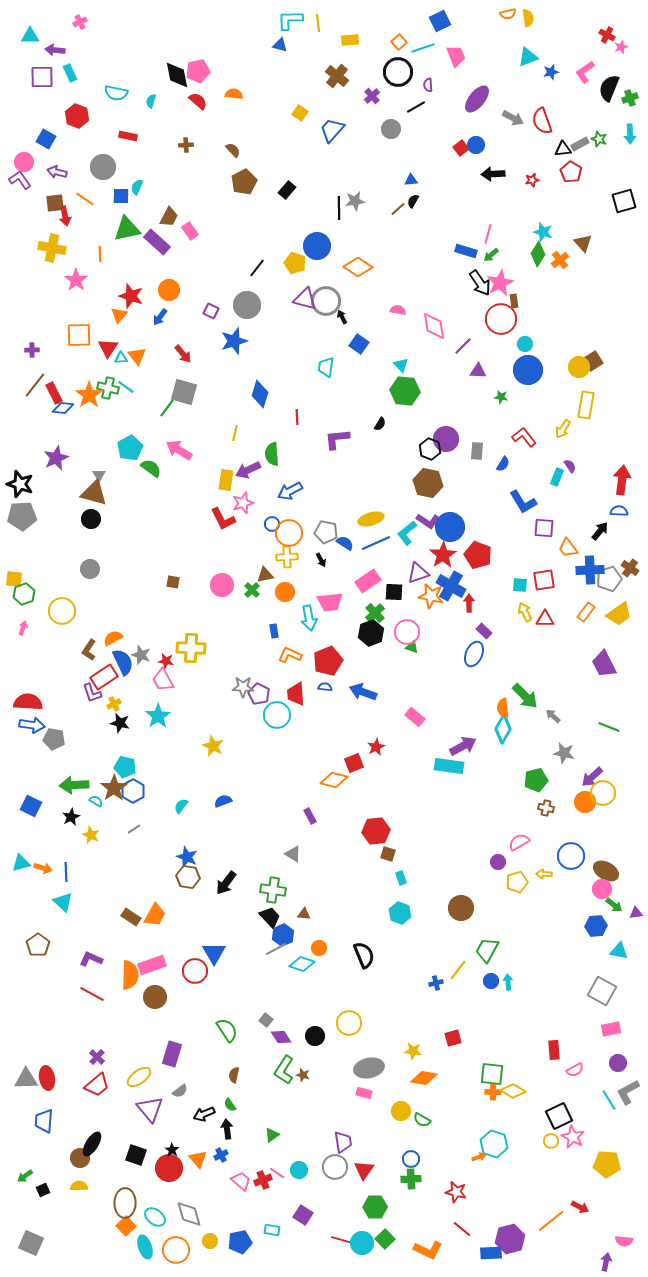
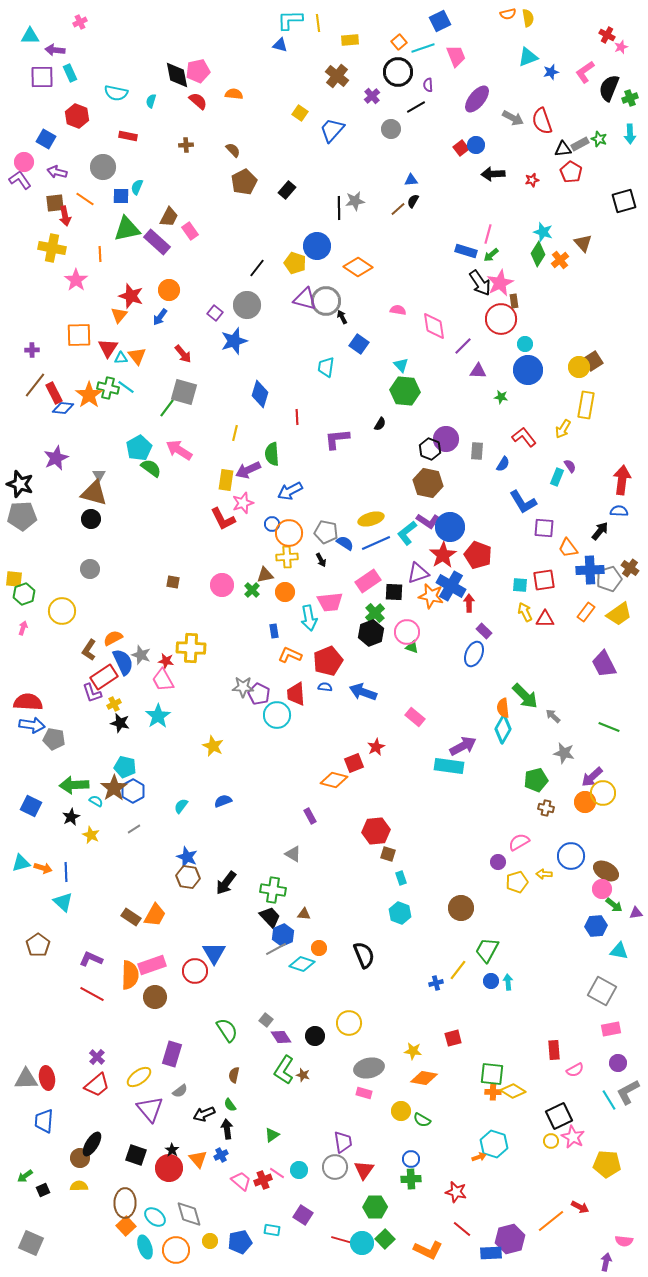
purple square at (211, 311): moved 4 px right, 2 px down; rotated 14 degrees clockwise
cyan pentagon at (130, 448): moved 9 px right
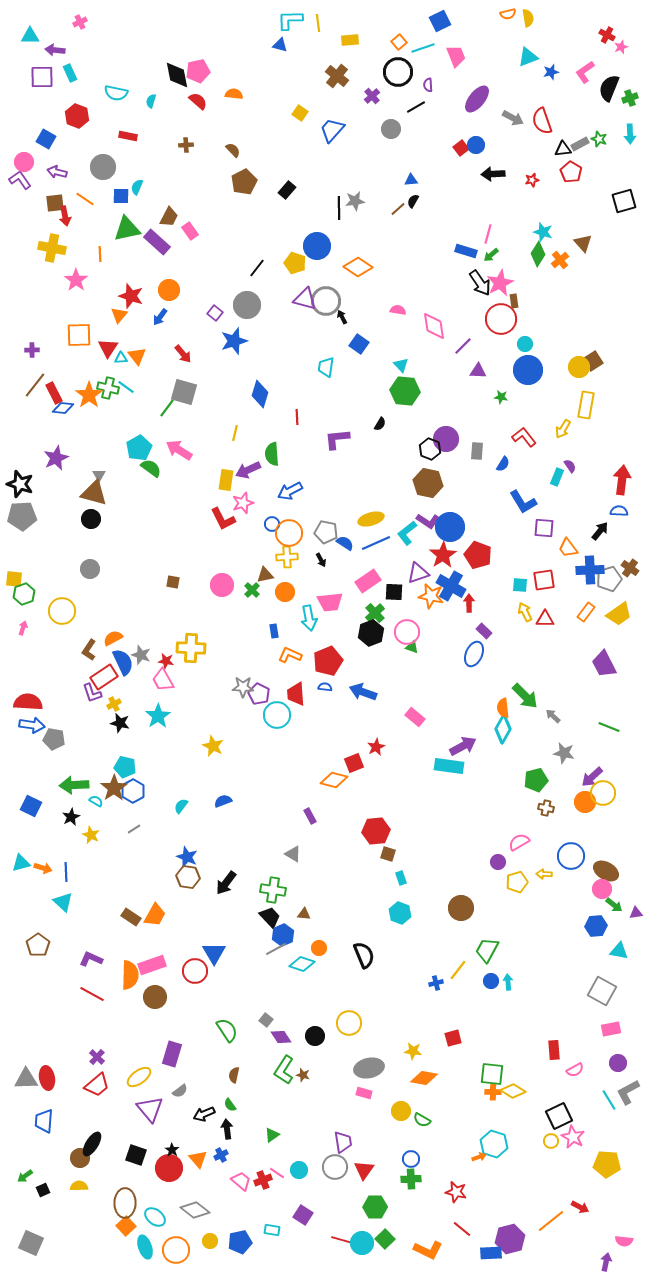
gray diamond at (189, 1214): moved 6 px right, 4 px up; rotated 36 degrees counterclockwise
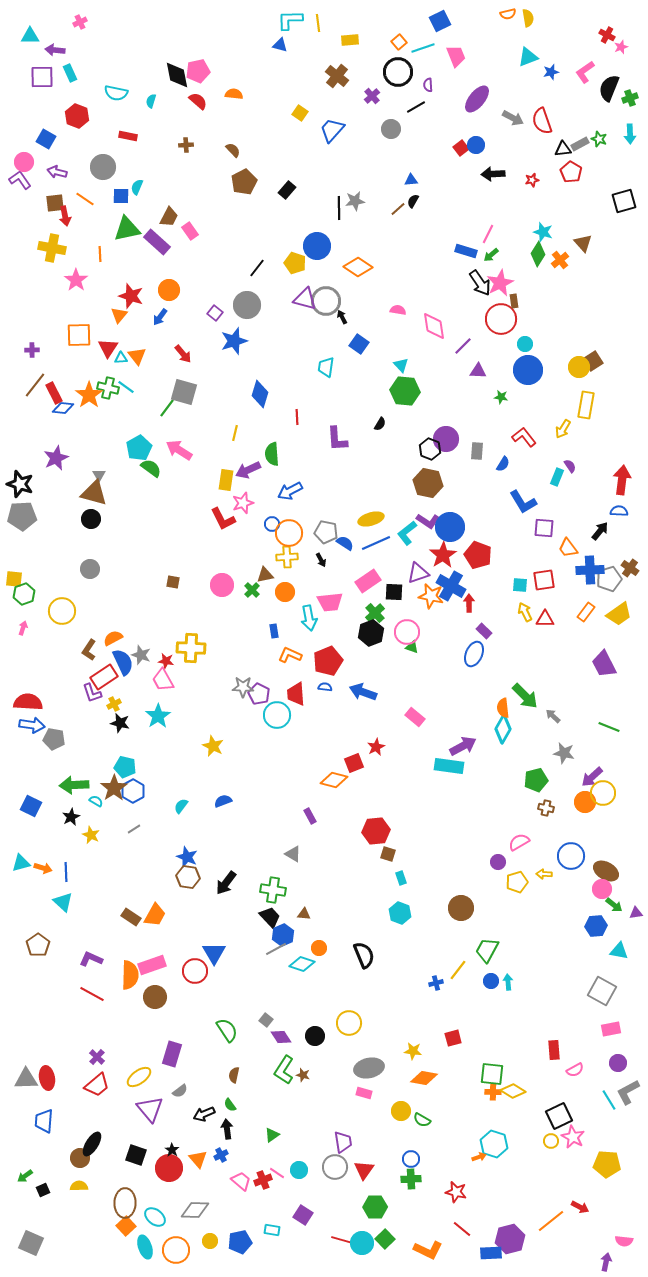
pink line at (488, 234): rotated 12 degrees clockwise
purple L-shape at (337, 439): rotated 88 degrees counterclockwise
gray diamond at (195, 1210): rotated 36 degrees counterclockwise
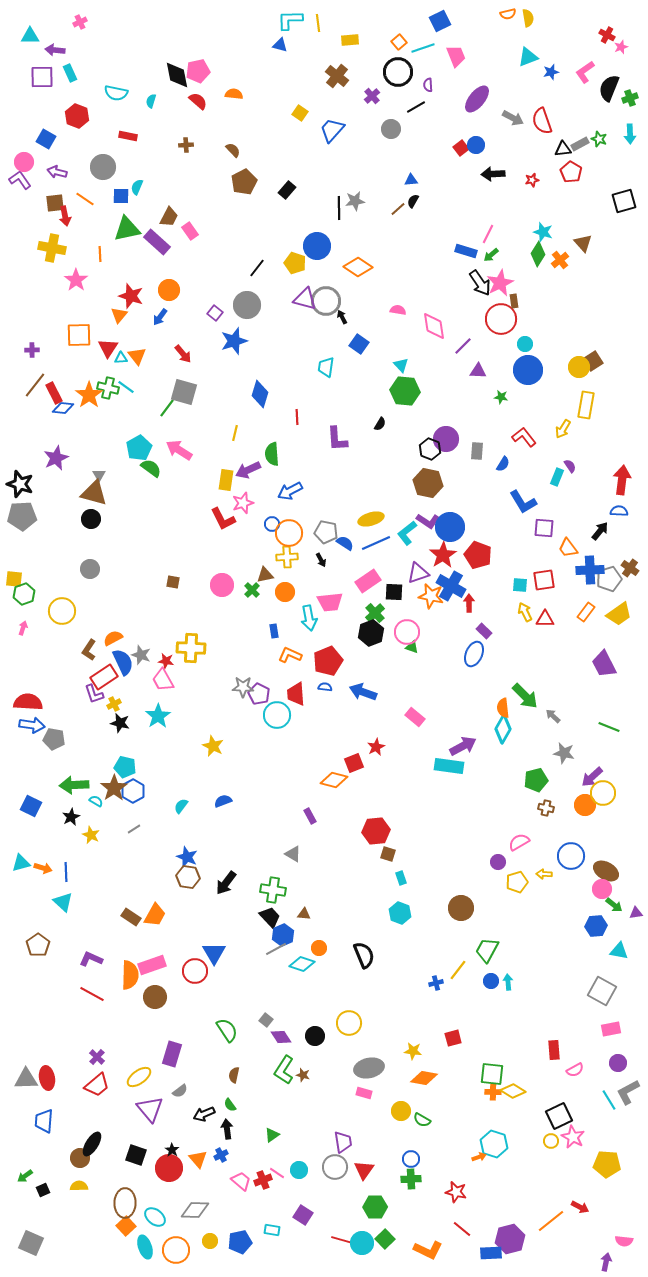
purple L-shape at (92, 693): moved 2 px right, 1 px down
orange circle at (585, 802): moved 3 px down
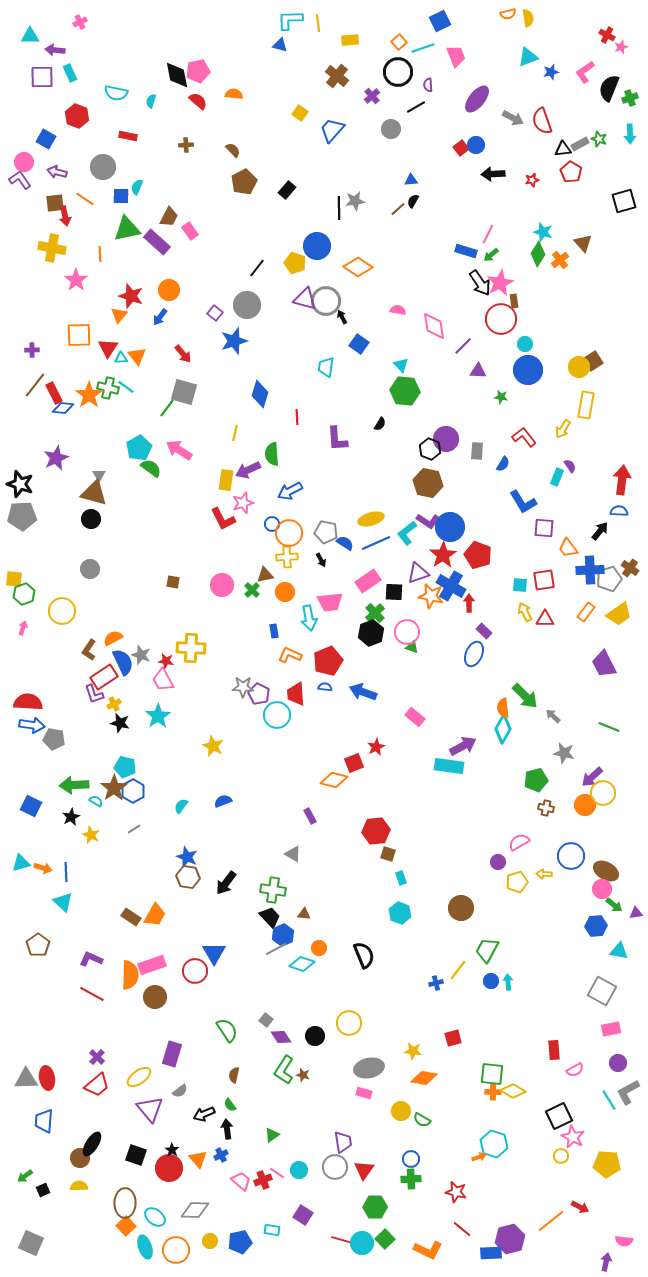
yellow circle at (551, 1141): moved 10 px right, 15 px down
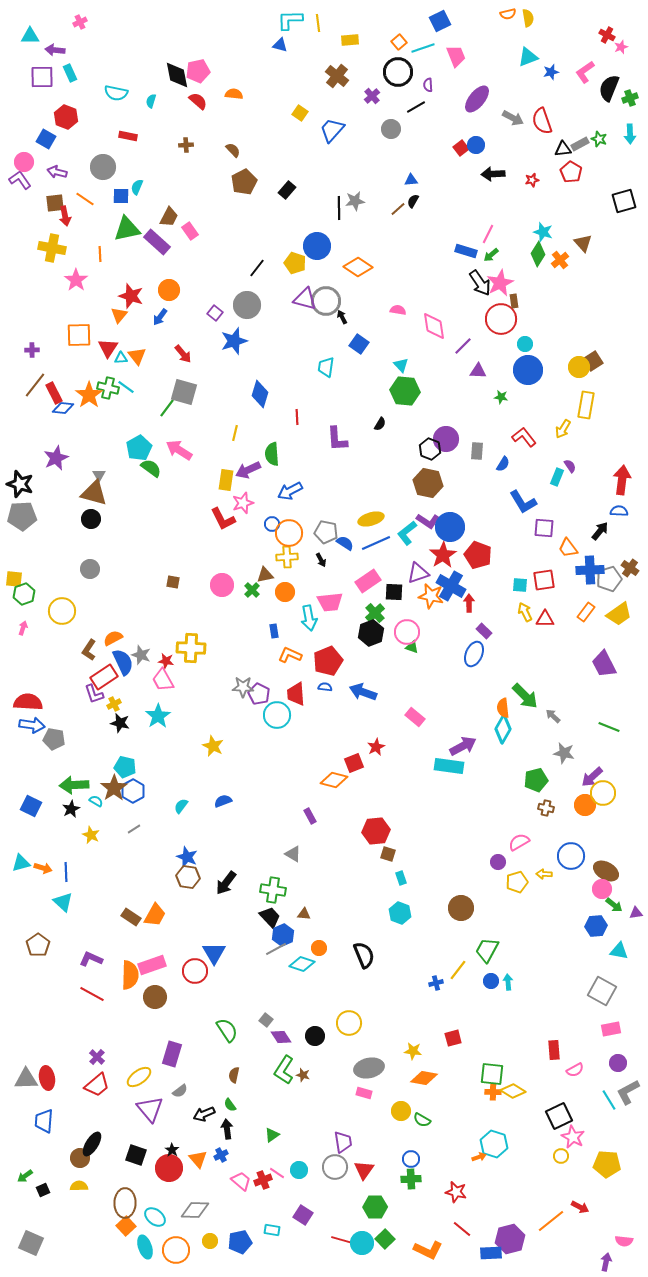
red hexagon at (77, 116): moved 11 px left, 1 px down
black star at (71, 817): moved 8 px up
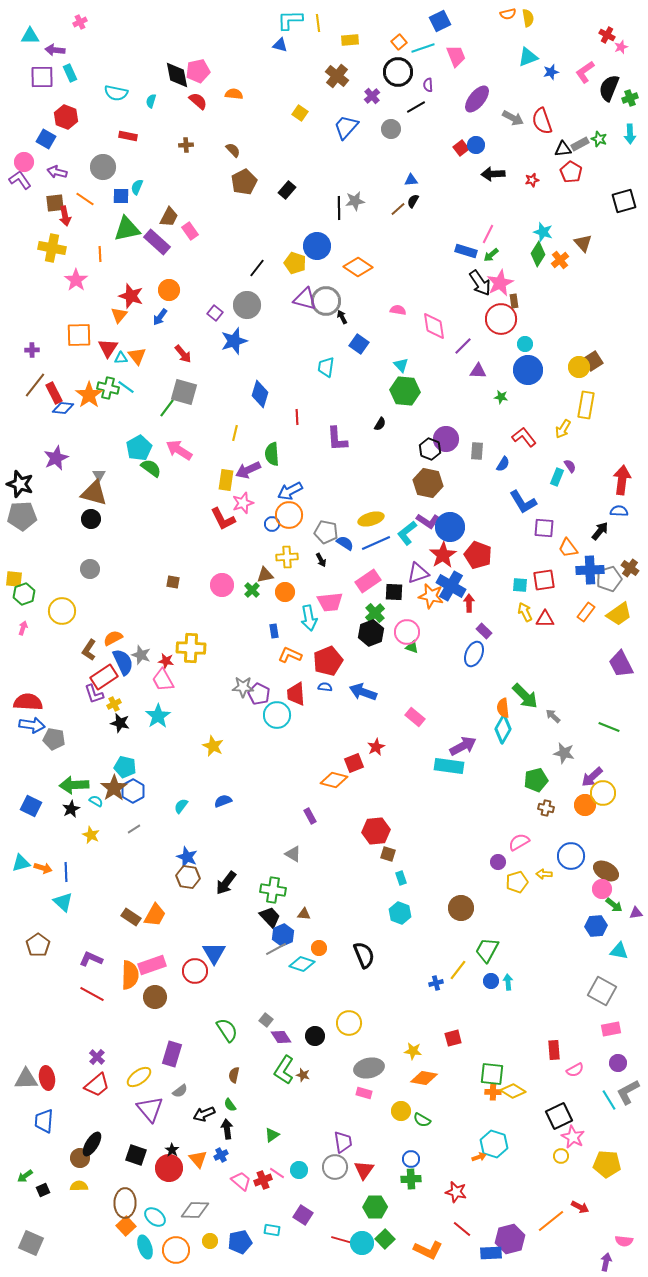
blue trapezoid at (332, 130): moved 14 px right, 3 px up
orange circle at (289, 533): moved 18 px up
purple trapezoid at (604, 664): moved 17 px right
